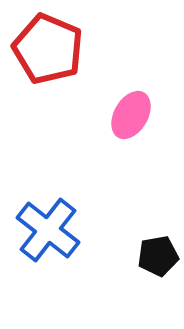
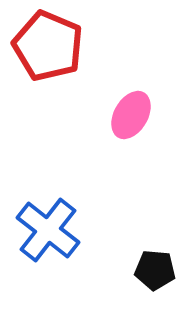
red pentagon: moved 3 px up
black pentagon: moved 3 px left, 14 px down; rotated 15 degrees clockwise
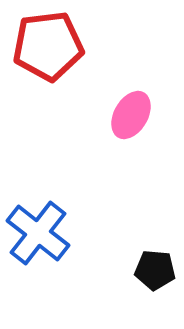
red pentagon: rotated 30 degrees counterclockwise
blue cross: moved 10 px left, 3 px down
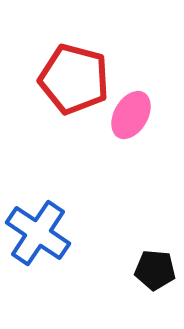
red pentagon: moved 26 px right, 33 px down; rotated 22 degrees clockwise
blue cross: rotated 4 degrees counterclockwise
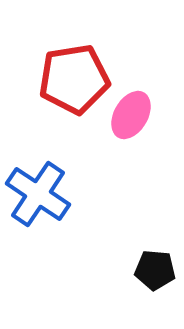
red pentagon: rotated 24 degrees counterclockwise
blue cross: moved 39 px up
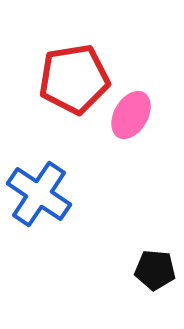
blue cross: moved 1 px right
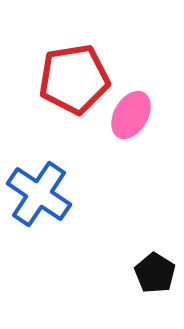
black pentagon: moved 3 px down; rotated 27 degrees clockwise
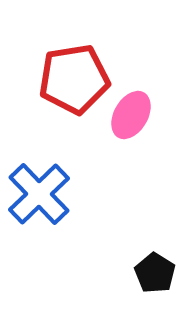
blue cross: rotated 12 degrees clockwise
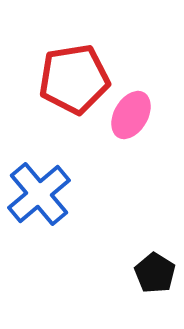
blue cross: rotated 4 degrees clockwise
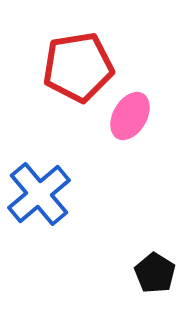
red pentagon: moved 4 px right, 12 px up
pink ellipse: moved 1 px left, 1 px down
